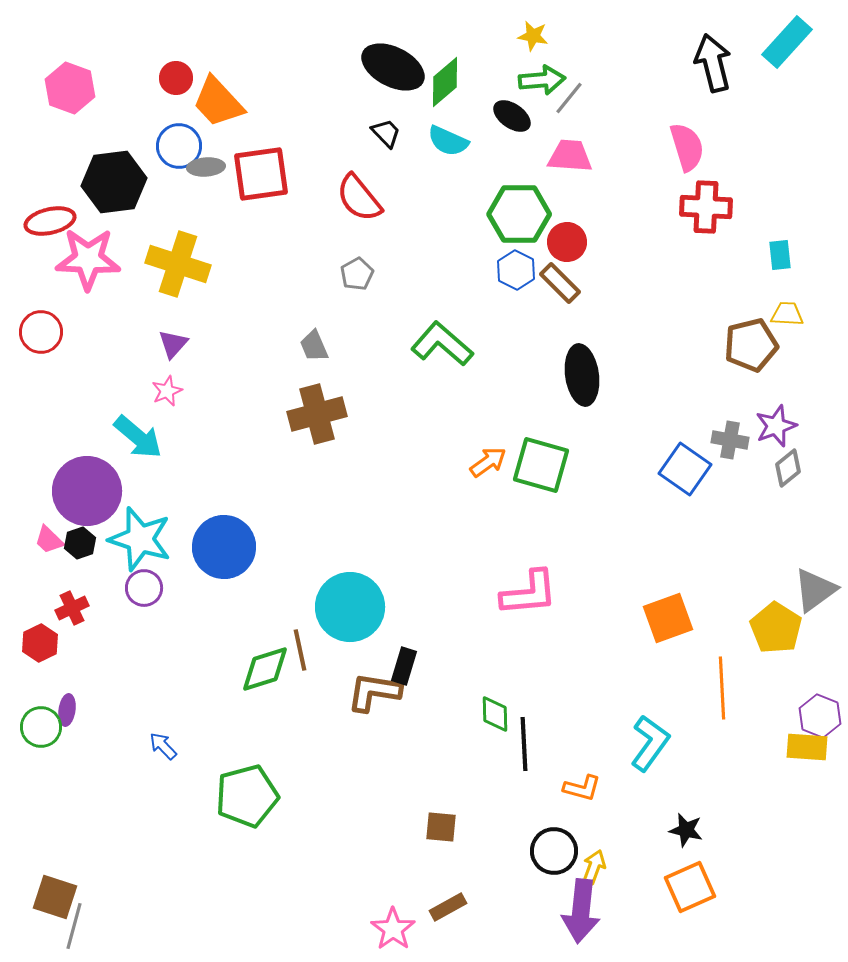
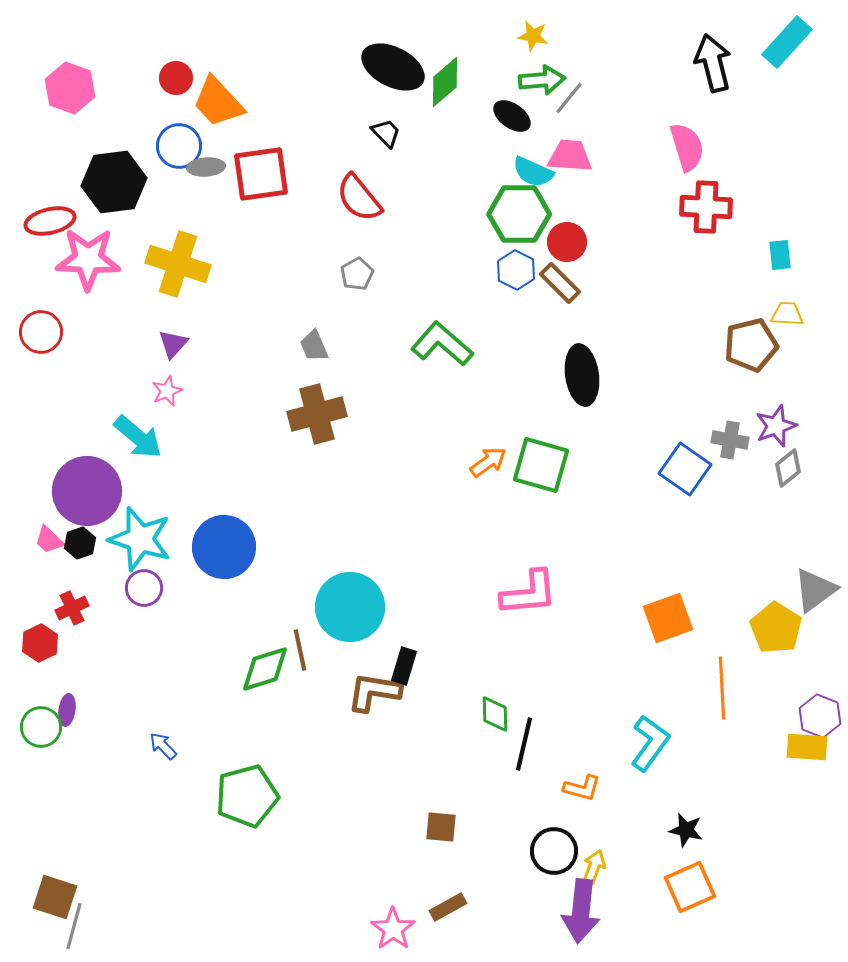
cyan semicircle at (448, 141): moved 85 px right, 31 px down
black line at (524, 744): rotated 16 degrees clockwise
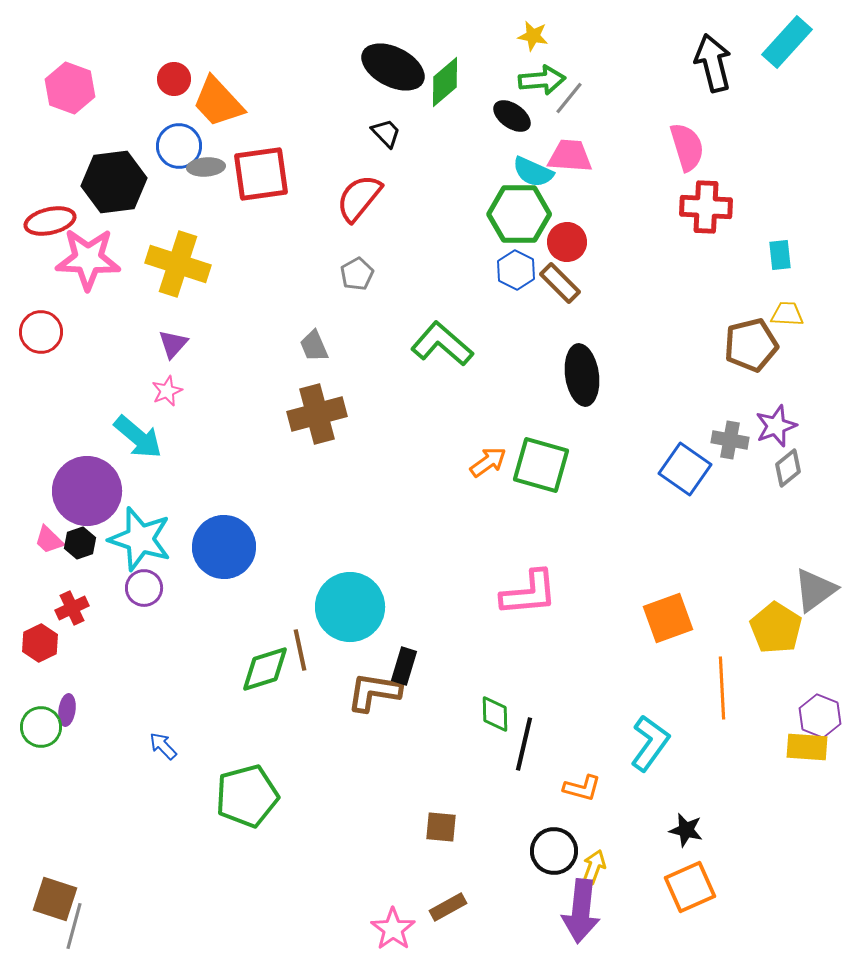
red circle at (176, 78): moved 2 px left, 1 px down
red semicircle at (359, 198): rotated 78 degrees clockwise
brown square at (55, 897): moved 2 px down
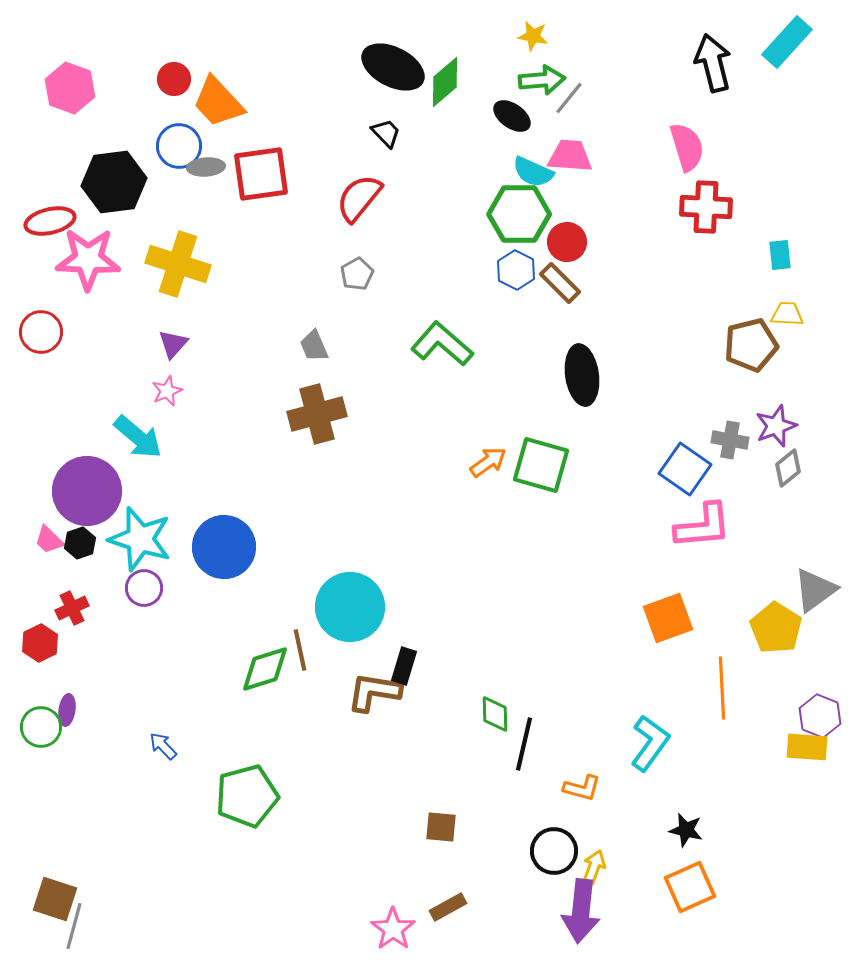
pink L-shape at (529, 593): moved 174 px right, 67 px up
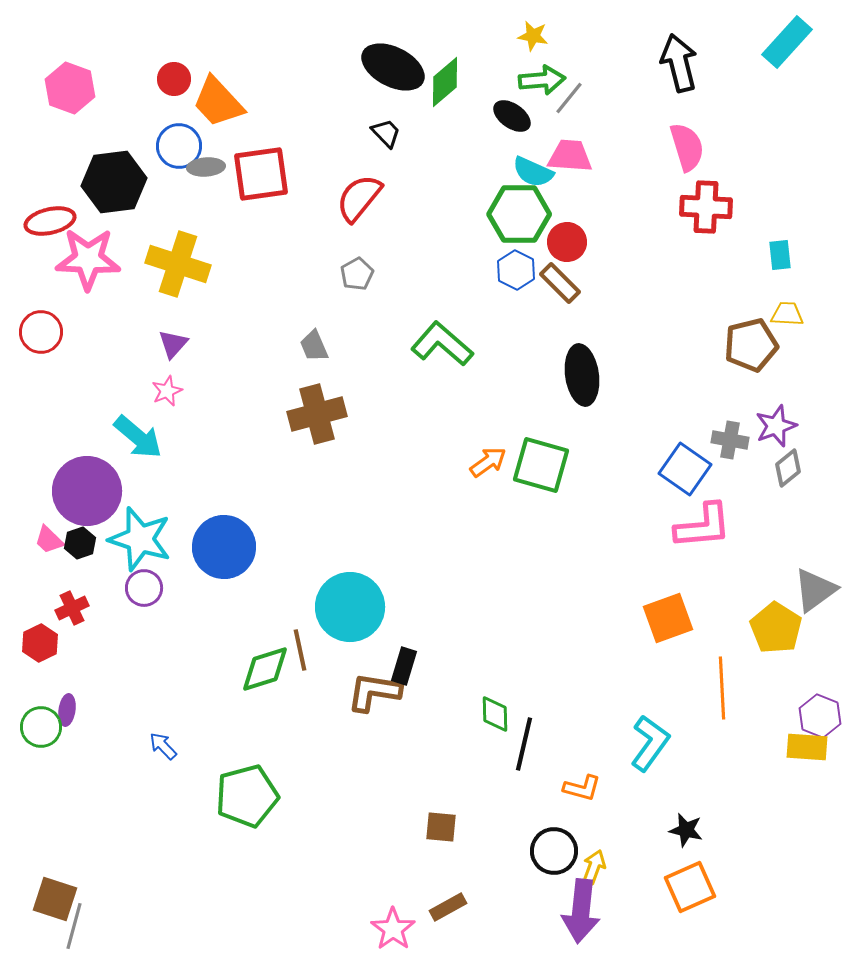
black arrow at (713, 63): moved 34 px left
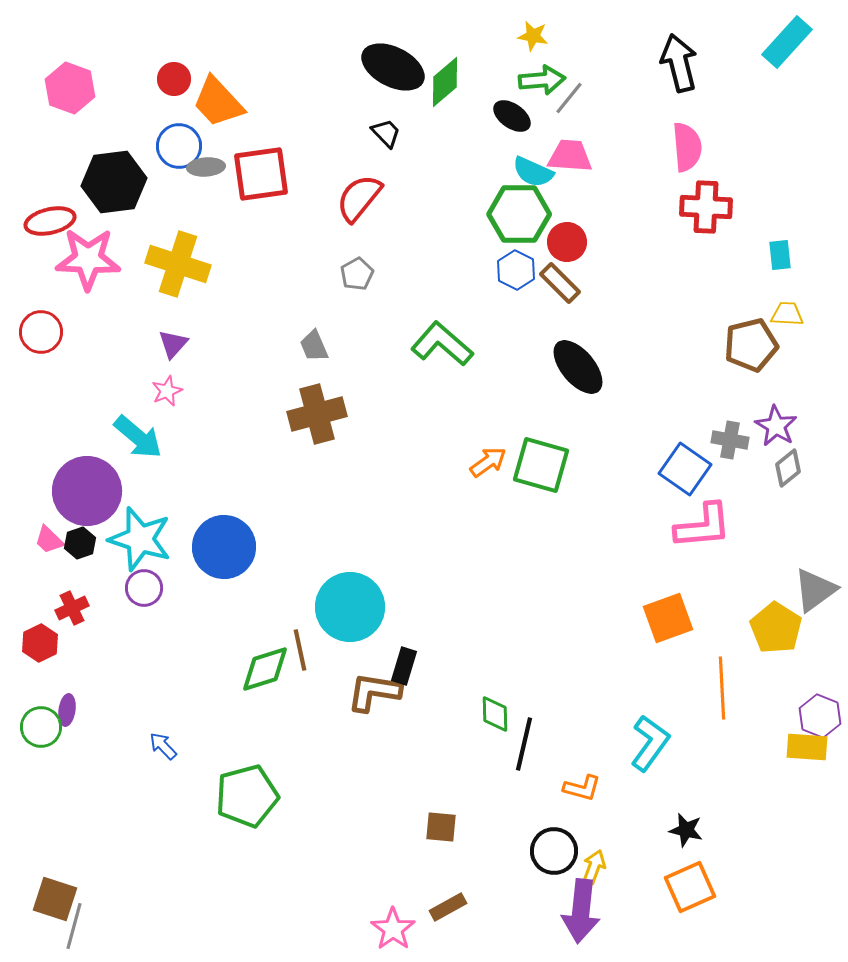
pink semicircle at (687, 147): rotated 12 degrees clockwise
black ellipse at (582, 375): moved 4 px left, 8 px up; rotated 32 degrees counterclockwise
purple star at (776, 426): rotated 21 degrees counterclockwise
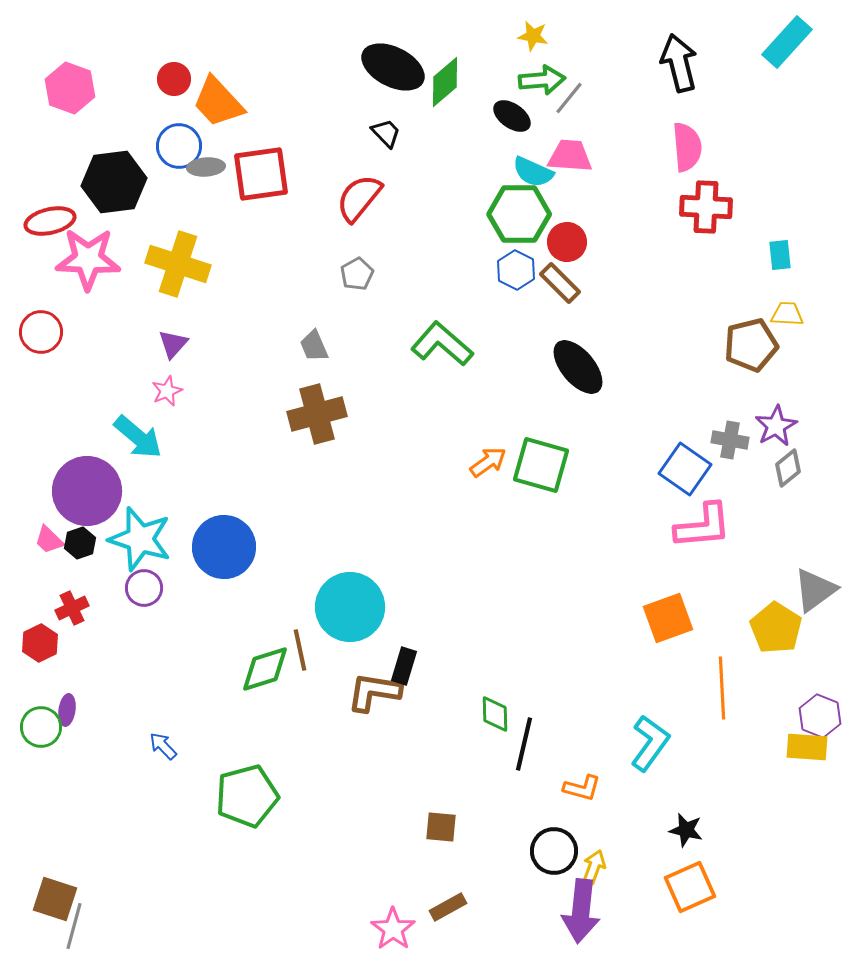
purple star at (776, 426): rotated 12 degrees clockwise
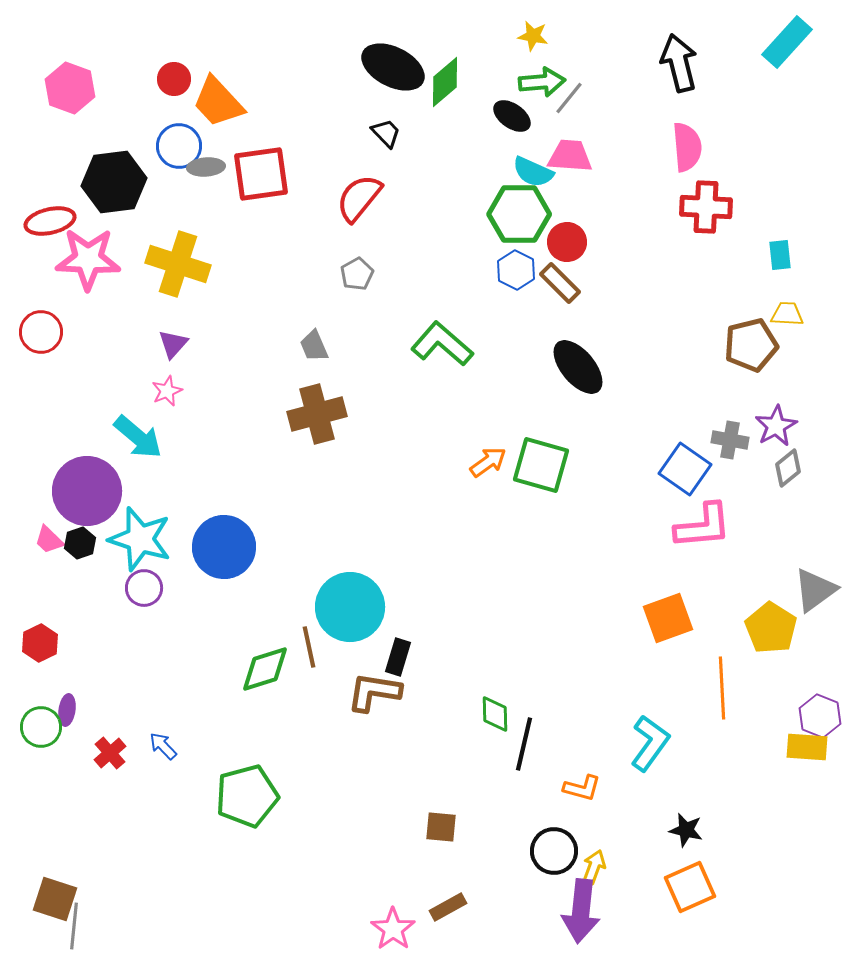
green arrow at (542, 80): moved 2 px down
red cross at (72, 608): moved 38 px right, 145 px down; rotated 16 degrees counterclockwise
yellow pentagon at (776, 628): moved 5 px left
brown line at (300, 650): moved 9 px right, 3 px up
black rectangle at (404, 666): moved 6 px left, 9 px up
gray line at (74, 926): rotated 9 degrees counterclockwise
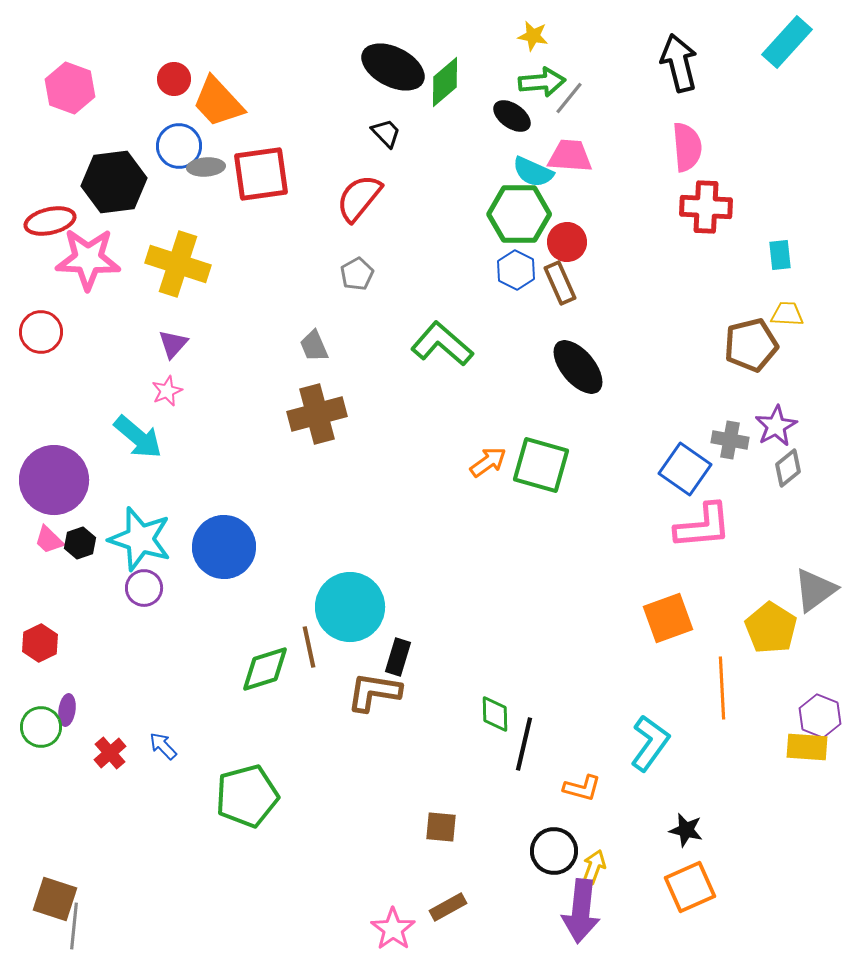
brown rectangle at (560, 283): rotated 21 degrees clockwise
purple circle at (87, 491): moved 33 px left, 11 px up
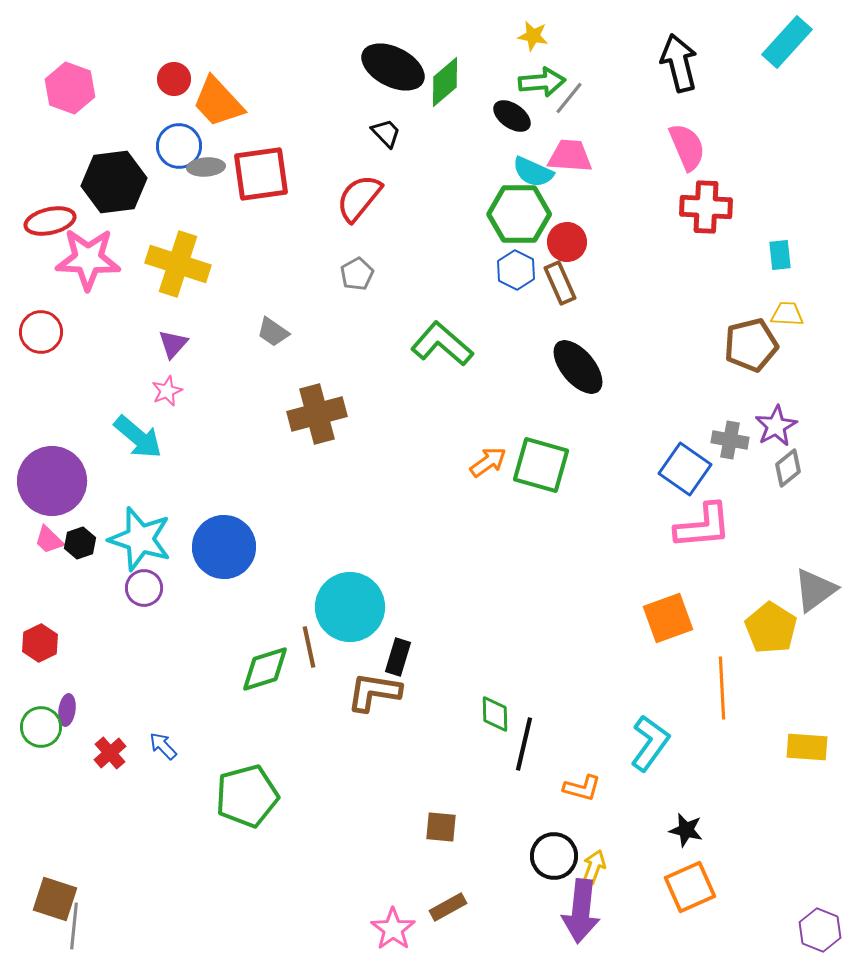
pink semicircle at (687, 147): rotated 18 degrees counterclockwise
gray trapezoid at (314, 346): moved 41 px left, 14 px up; rotated 32 degrees counterclockwise
purple circle at (54, 480): moved 2 px left, 1 px down
purple hexagon at (820, 716): moved 214 px down
black circle at (554, 851): moved 5 px down
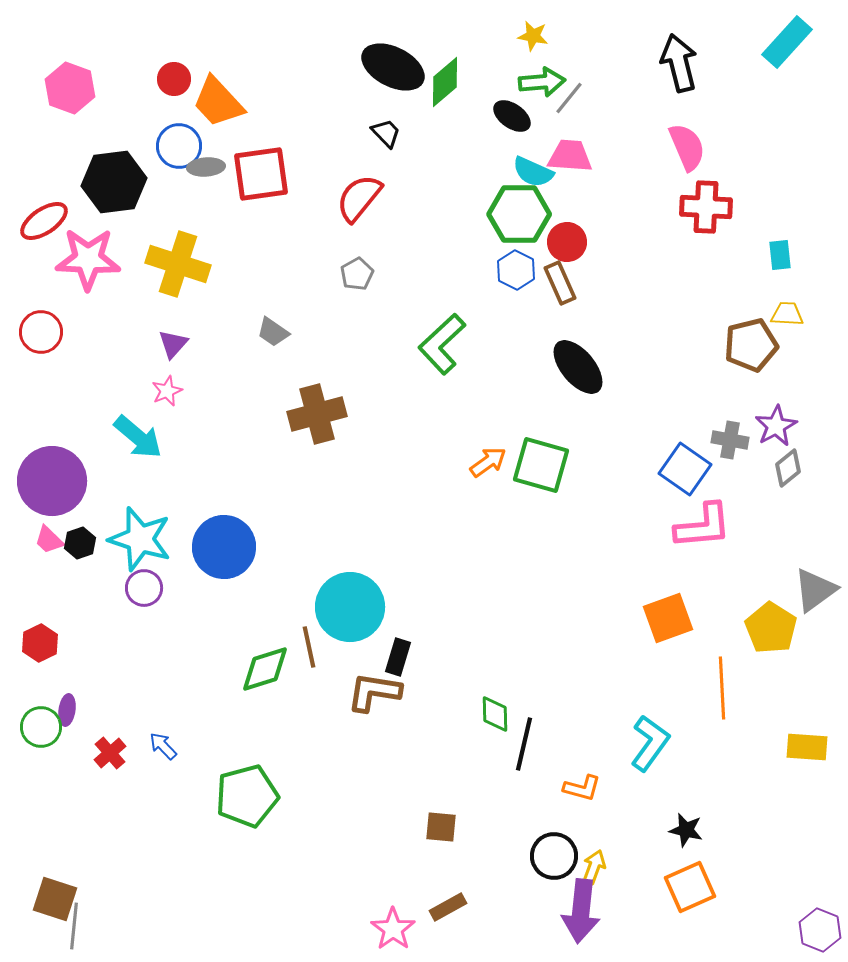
red ellipse at (50, 221): moved 6 px left; rotated 21 degrees counterclockwise
green L-shape at (442, 344): rotated 84 degrees counterclockwise
